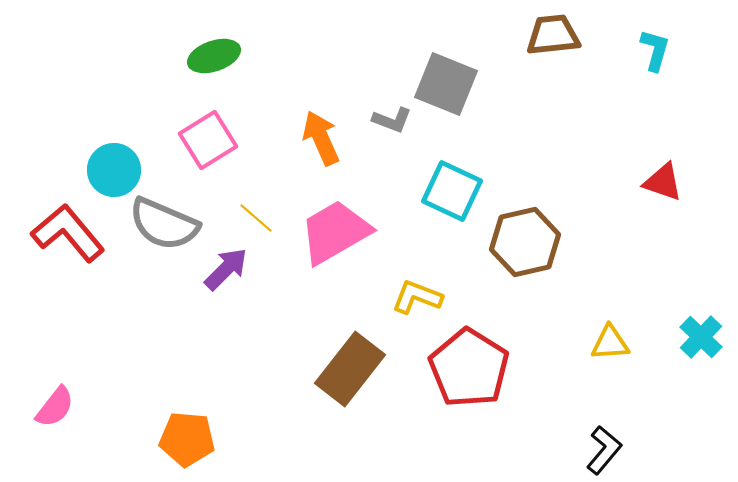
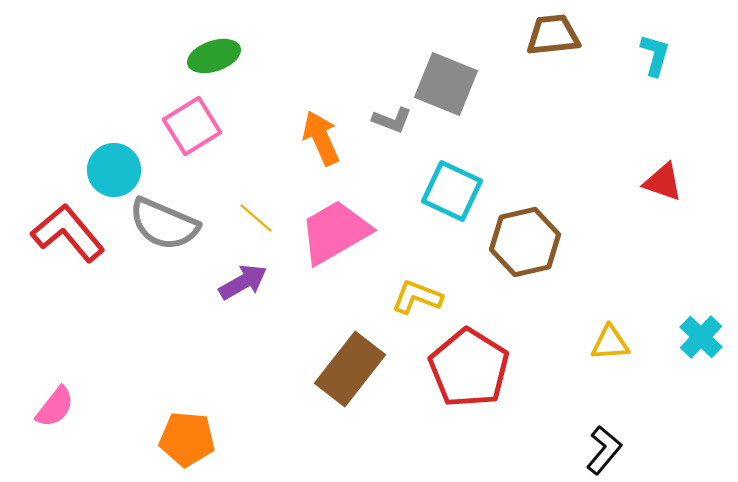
cyan L-shape: moved 5 px down
pink square: moved 16 px left, 14 px up
purple arrow: moved 17 px right, 13 px down; rotated 15 degrees clockwise
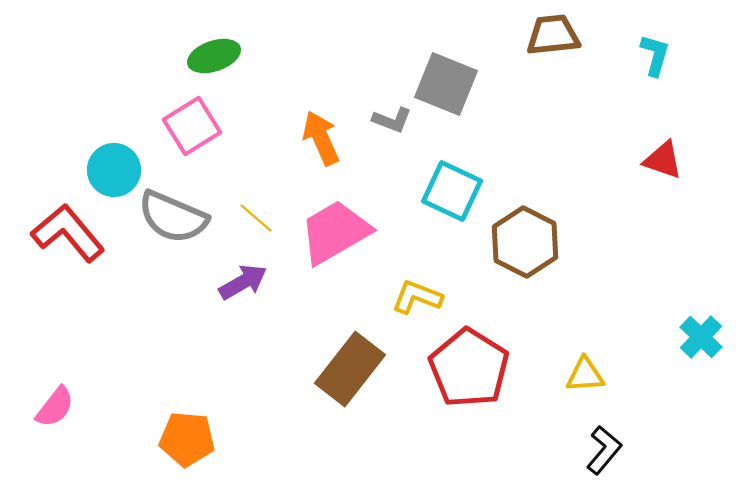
red triangle: moved 22 px up
gray semicircle: moved 9 px right, 7 px up
brown hexagon: rotated 20 degrees counterclockwise
yellow triangle: moved 25 px left, 32 px down
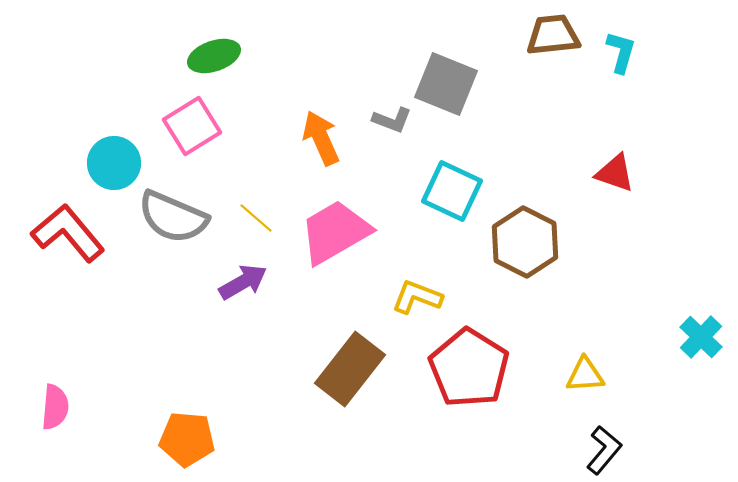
cyan L-shape: moved 34 px left, 3 px up
red triangle: moved 48 px left, 13 px down
cyan circle: moved 7 px up
pink semicircle: rotated 33 degrees counterclockwise
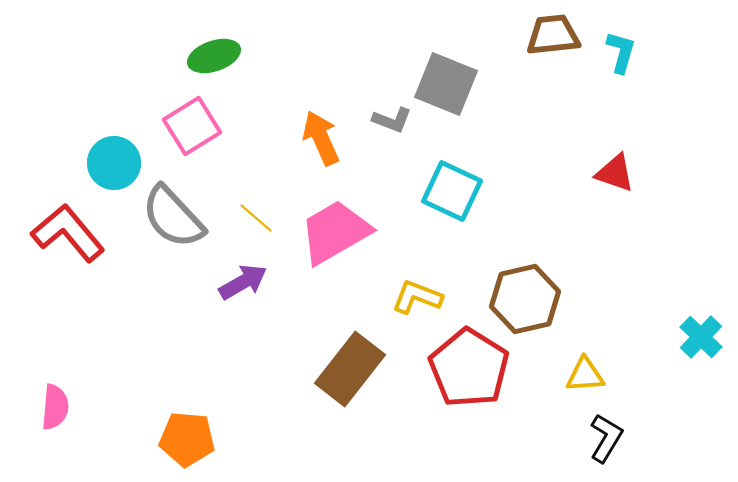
gray semicircle: rotated 24 degrees clockwise
brown hexagon: moved 57 px down; rotated 20 degrees clockwise
black L-shape: moved 2 px right, 12 px up; rotated 9 degrees counterclockwise
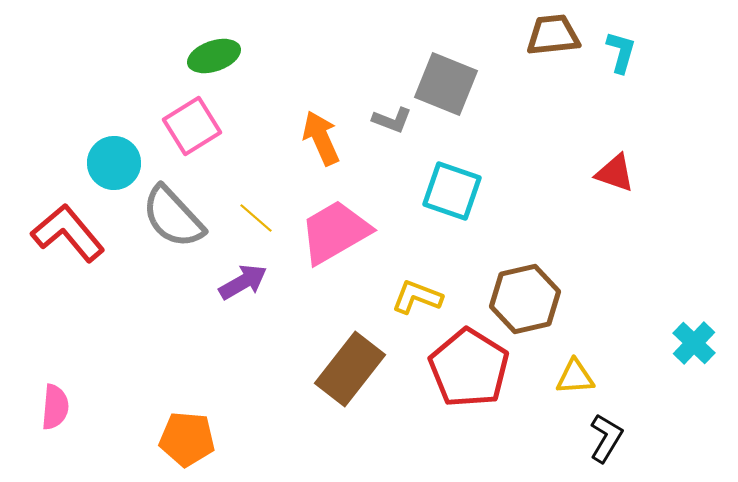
cyan square: rotated 6 degrees counterclockwise
cyan cross: moved 7 px left, 6 px down
yellow triangle: moved 10 px left, 2 px down
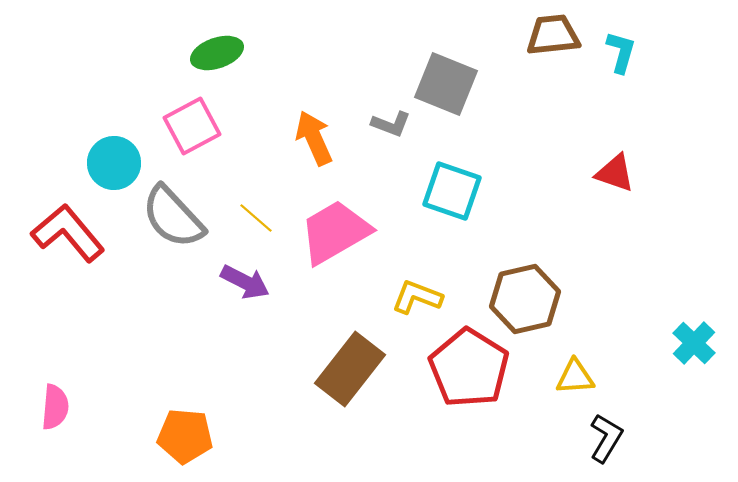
green ellipse: moved 3 px right, 3 px up
gray L-shape: moved 1 px left, 4 px down
pink square: rotated 4 degrees clockwise
orange arrow: moved 7 px left
purple arrow: moved 2 px right; rotated 57 degrees clockwise
orange pentagon: moved 2 px left, 3 px up
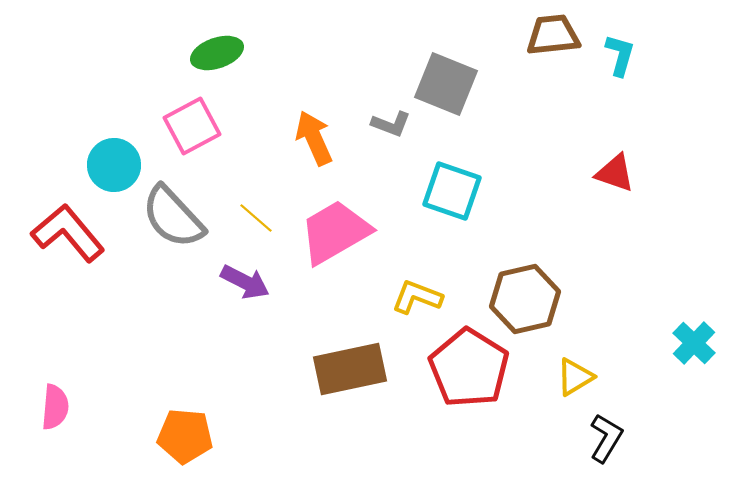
cyan L-shape: moved 1 px left, 3 px down
cyan circle: moved 2 px down
brown rectangle: rotated 40 degrees clockwise
yellow triangle: rotated 27 degrees counterclockwise
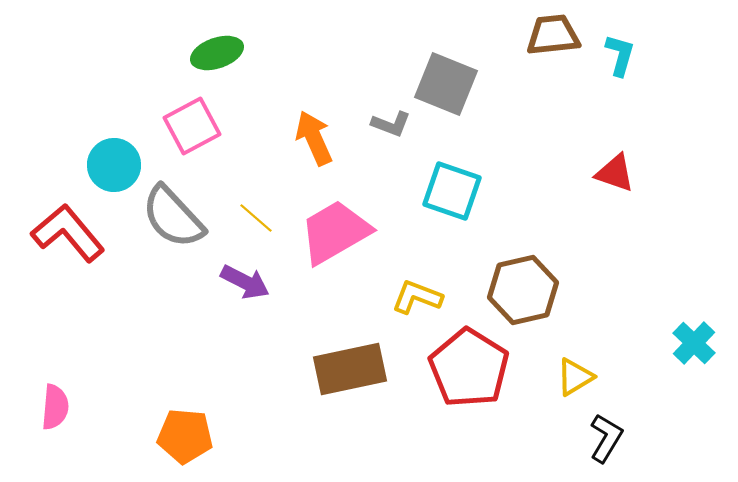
brown hexagon: moved 2 px left, 9 px up
